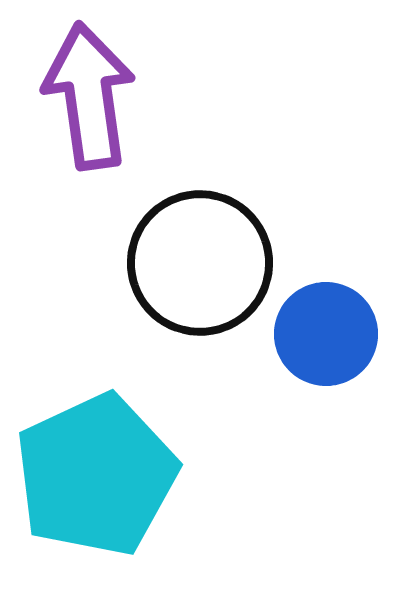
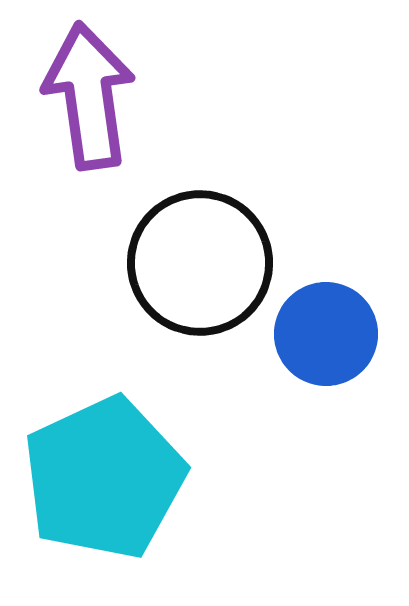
cyan pentagon: moved 8 px right, 3 px down
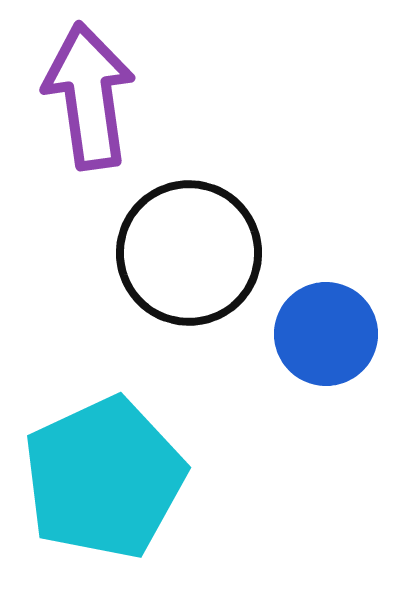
black circle: moved 11 px left, 10 px up
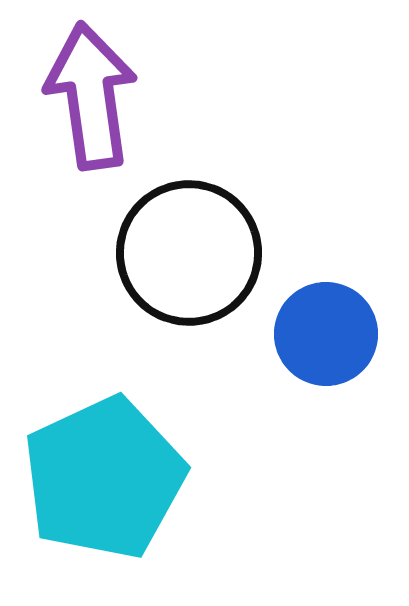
purple arrow: moved 2 px right
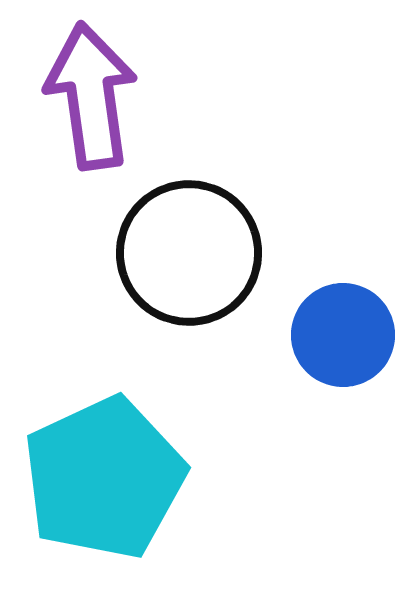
blue circle: moved 17 px right, 1 px down
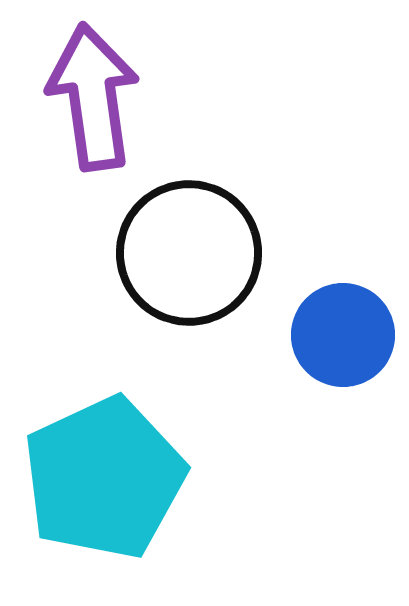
purple arrow: moved 2 px right, 1 px down
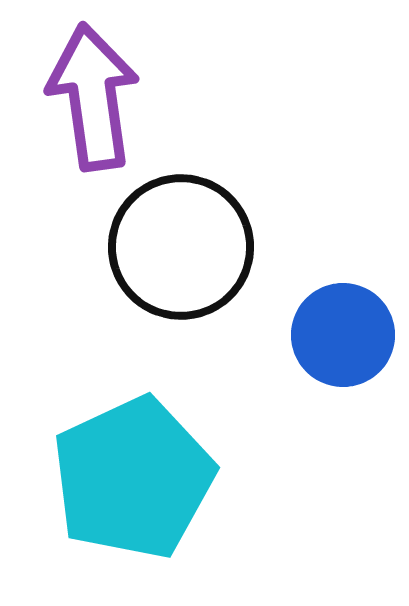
black circle: moved 8 px left, 6 px up
cyan pentagon: moved 29 px right
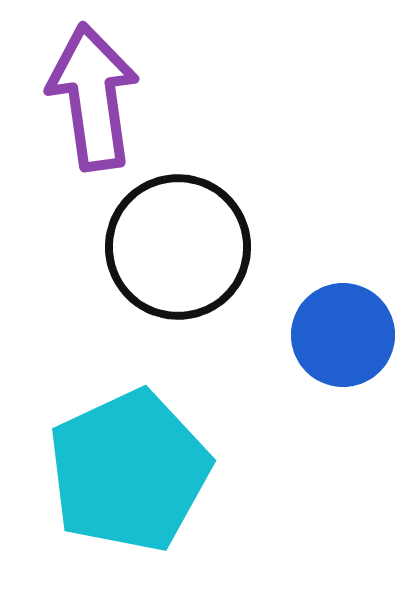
black circle: moved 3 px left
cyan pentagon: moved 4 px left, 7 px up
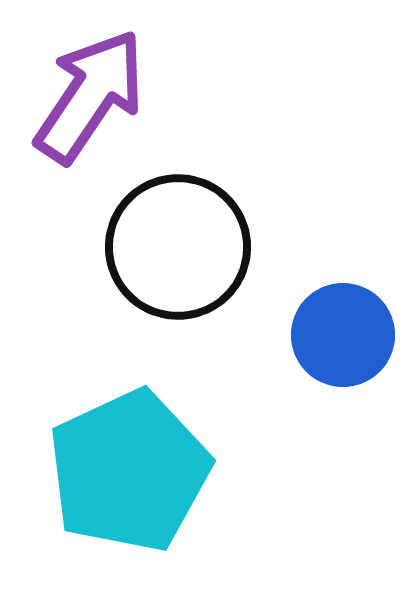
purple arrow: moved 3 px left, 1 px up; rotated 42 degrees clockwise
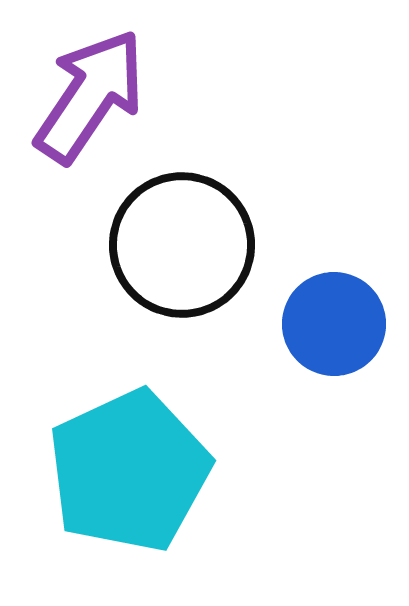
black circle: moved 4 px right, 2 px up
blue circle: moved 9 px left, 11 px up
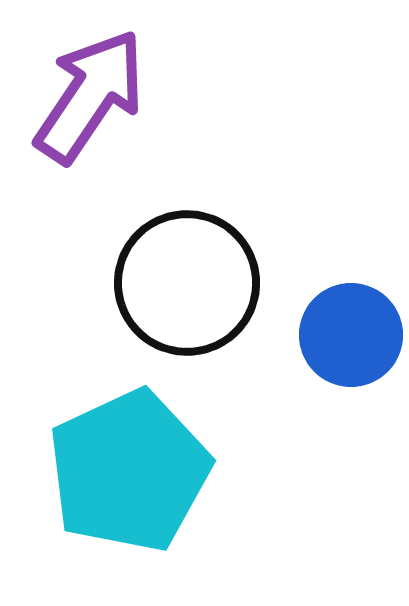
black circle: moved 5 px right, 38 px down
blue circle: moved 17 px right, 11 px down
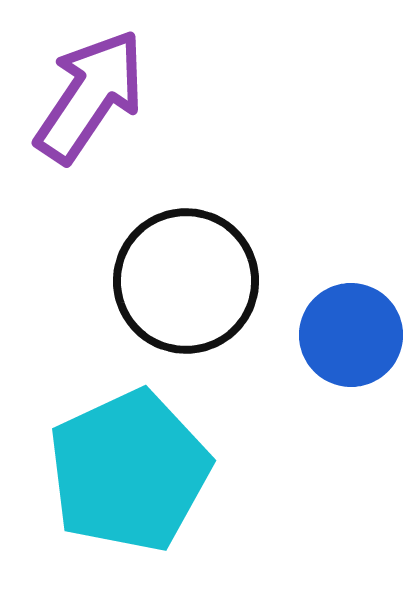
black circle: moved 1 px left, 2 px up
